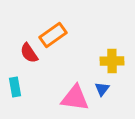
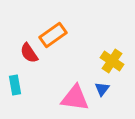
yellow cross: rotated 35 degrees clockwise
cyan rectangle: moved 2 px up
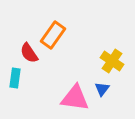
orange rectangle: rotated 20 degrees counterclockwise
cyan rectangle: moved 7 px up; rotated 18 degrees clockwise
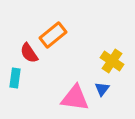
orange rectangle: rotated 16 degrees clockwise
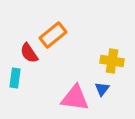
yellow cross: rotated 25 degrees counterclockwise
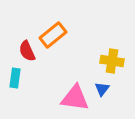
red semicircle: moved 2 px left, 2 px up; rotated 10 degrees clockwise
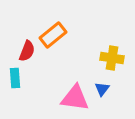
red semicircle: rotated 135 degrees counterclockwise
yellow cross: moved 3 px up
cyan rectangle: rotated 12 degrees counterclockwise
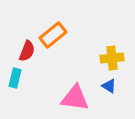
yellow cross: rotated 15 degrees counterclockwise
cyan rectangle: rotated 18 degrees clockwise
blue triangle: moved 7 px right, 3 px up; rotated 35 degrees counterclockwise
